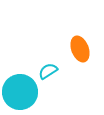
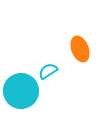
cyan circle: moved 1 px right, 1 px up
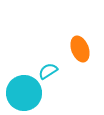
cyan circle: moved 3 px right, 2 px down
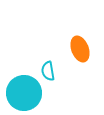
cyan semicircle: rotated 66 degrees counterclockwise
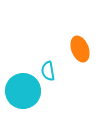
cyan circle: moved 1 px left, 2 px up
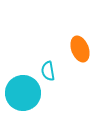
cyan circle: moved 2 px down
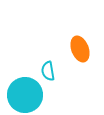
cyan circle: moved 2 px right, 2 px down
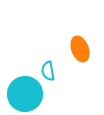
cyan circle: moved 1 px up
